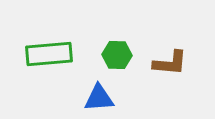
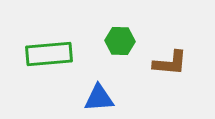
green hexagon: moved 3 px right, 14 px up
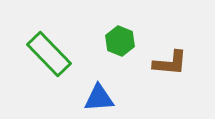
green hexagon: rotated 20 degrees clockwise
green rectangle: rotated 51 degrees clockwise
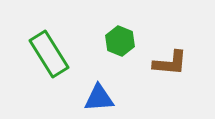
green rectangle: rotated 12 degrees clockwise
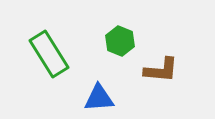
brown L-shape: moved 9 px left, 7 px down
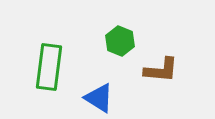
green rectangle: moved 13 px down; rotated 39 degrees clockwise
blue triangle: rotated 36 degrees clockwise
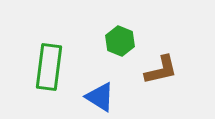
brown L-shape: rotated 18 degrees counterclockwise
blue triangle: moved 1 px right, 1 px up
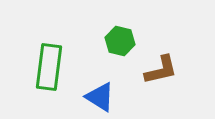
green hexagon: rotated 8 degrees counterclockwise
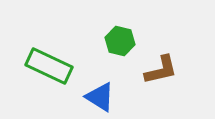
green rectangle: moved 1 px up; rotated 72 degrees counterclockwise
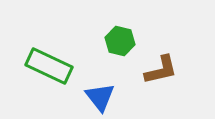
blue triangle: rotated 20 degrees clockwise
